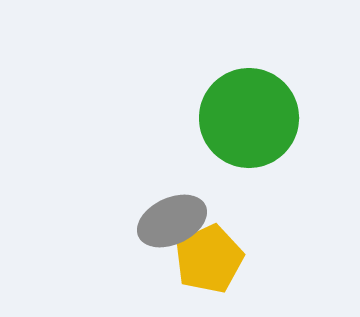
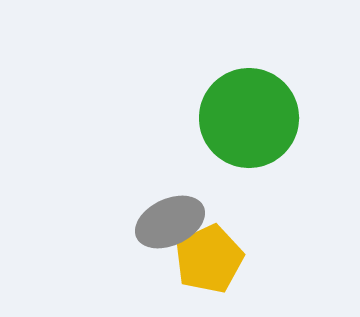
gray ellipse: moved 2 px left, 1 px down
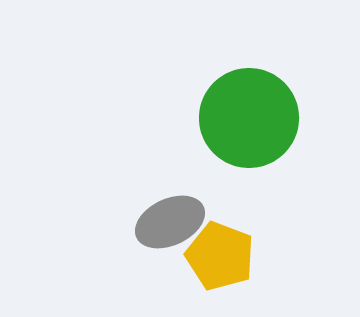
yellow pentagon: moved 11 px right, 3 px up; rotated 26 degrees counterclockwise
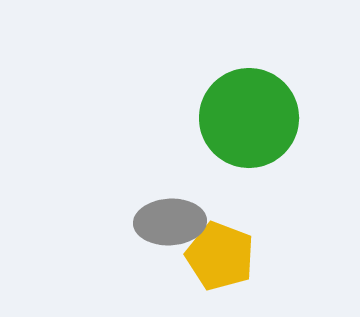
gray ellipse: rotated 22 degrees clockwise
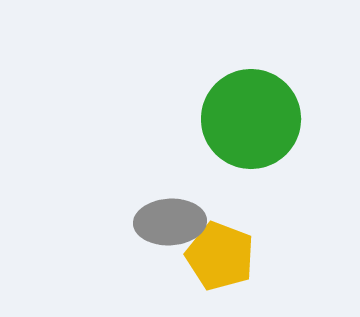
green circle: moved 2 px right, 1 px down
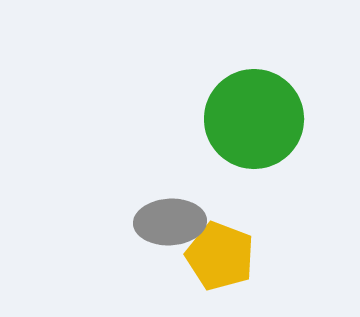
green circle: moved 3 px right
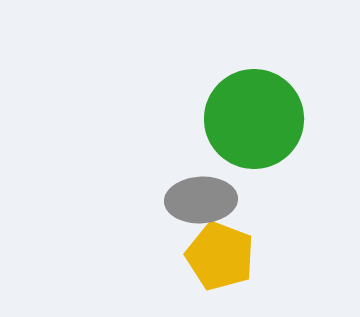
gray ellipse: moved 31 px right, 22 px up
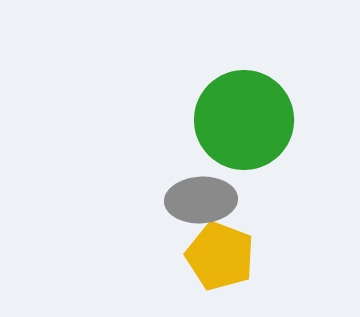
green circle: moved 10 px left, 1 px down
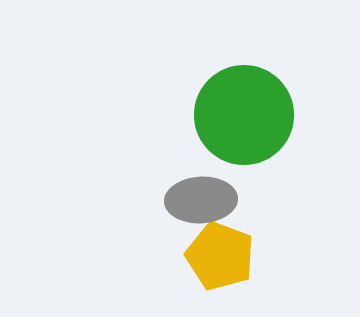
green circle: moved 5 px up
